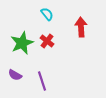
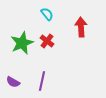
purple semicircle: moved 2 px left, 7 px down
purple line: rotated 30 degrees clockwise
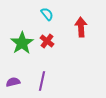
green star: rotated 10 degrees counterclockwise
purple semicircle: rotated 136 degrees clockwise
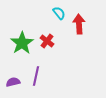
cyan semicircle: moved 12 px right, 1 px up
red arrow: moved 2 px left, 3 px up
purple line: moved 6 px left, 5 px up
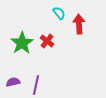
purple line: moved 9 px down
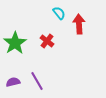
green star: moved 7 px left
purple line: moved 1 px right, 4 px up; rotated 42 degrees counterclockwise
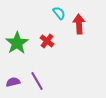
green star: moved 2 px right
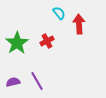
red cross: rotated 24 degrees clockwise
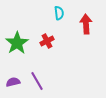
cyan semicircle: rotated 32 degrees clockwise
red arrow: moved 7 px right
